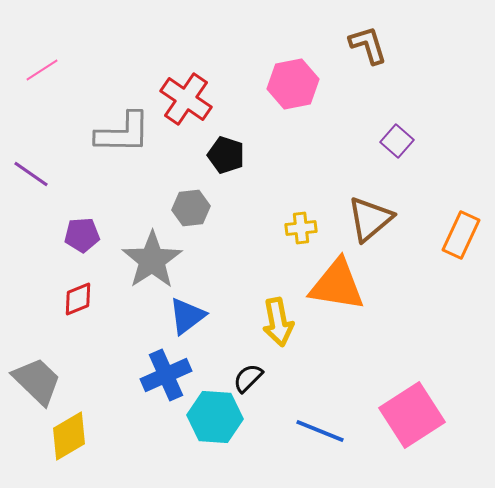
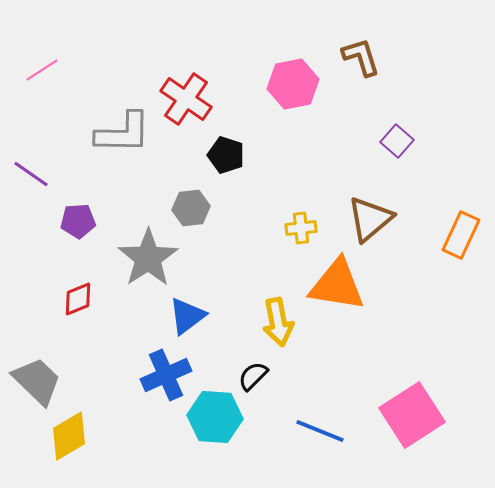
brown L-shape: moved 7 px left, 12 px down
purple pentagon: moved 4 px left, 14 px up
gray star: moved 4 px left, 2 px up
black semicircle: moved 5 px right, 2 px up
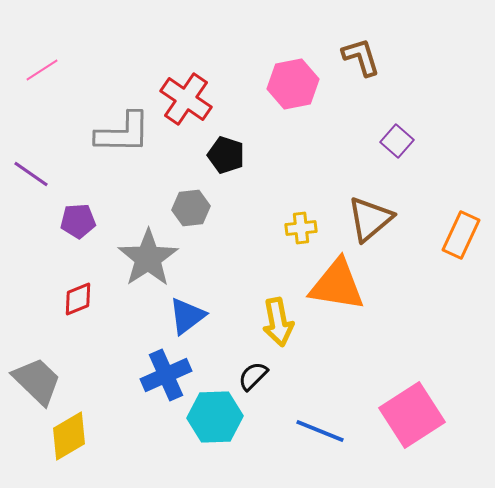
cyan hexagon: rotated 6 degrees counterclockwise
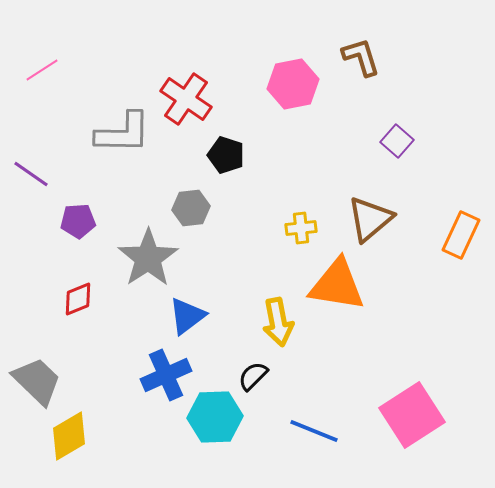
blue line: moved 6 px left
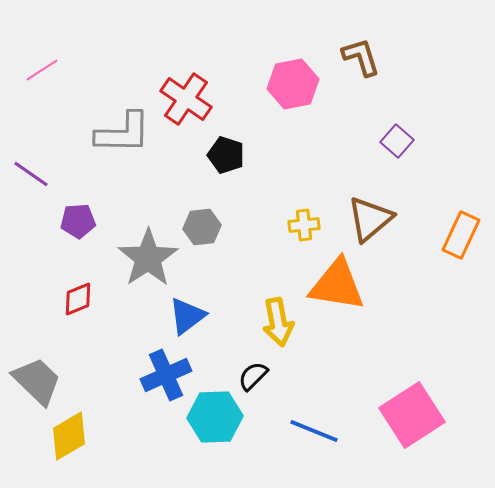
gray hexagon: moved 11 px right, 19 px down
yellow cross: moved 3 px right, 3 px up
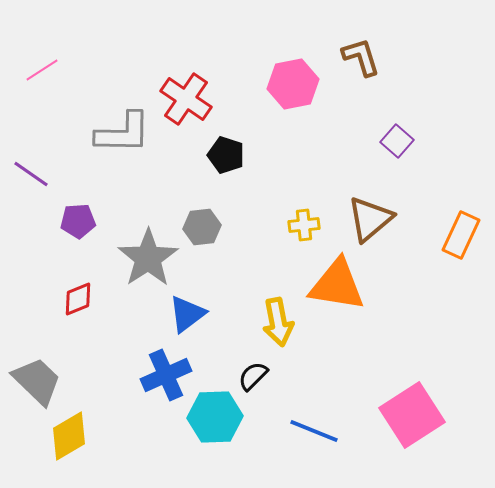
blue triangle: moved 2 px up
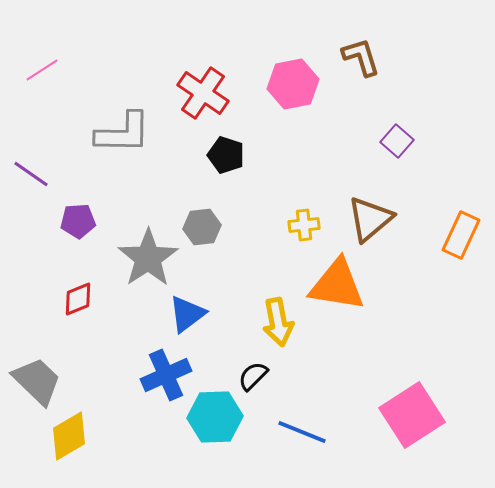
red cross: moved 17 px right, 6 px up
blue line: moved 12 px left, 1 px down
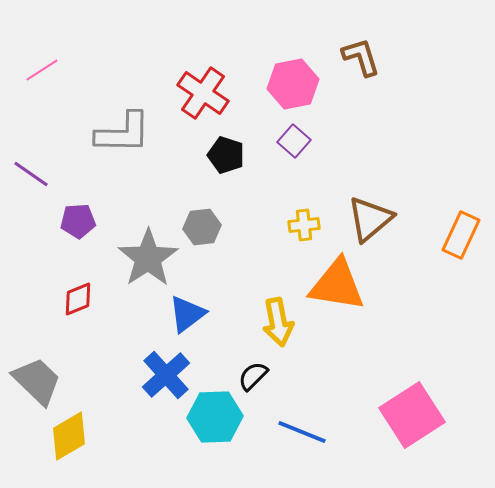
purple square: moved 103 px left
blue cross: rotated 18 degrees counterclockwise
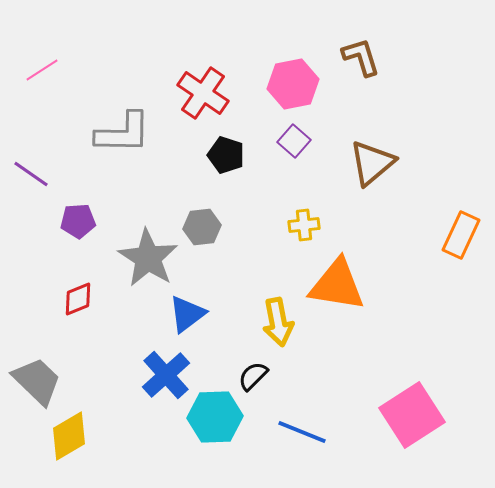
brown triangle: moved 2 px right, 56 px up
gray star: rotated 6 degrees counterclockwise
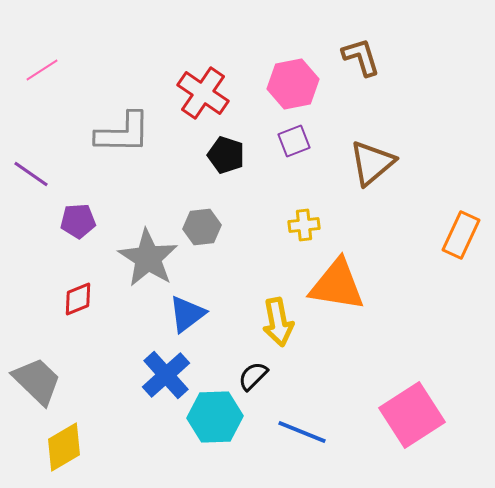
purple square: rotated 28 degrees clockwise
yellow diamond: moved 5 px left, 11 px down
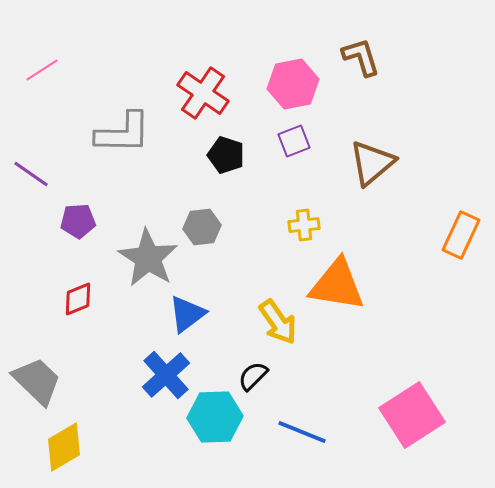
yellow arrow: rotated 24 degrees counterclockwise
